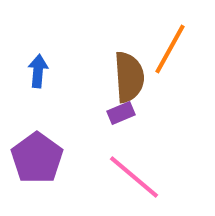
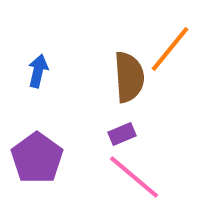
orange line: rotated 10 degrees clockwise
blue arrow: rotated 8 degrees clockwise
purple rectangle: moved 1 px right, 21 px down
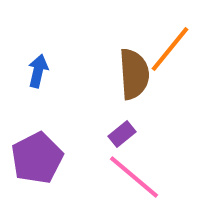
brown semicircle: moved 5 px right, 3 px up
purple rectangle: rotated 16 degrees counterclockwise
purple pentagon: rotated 9 degrees clockwise
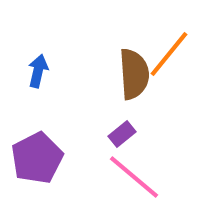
orange line: moved 1 px left, 5 px down
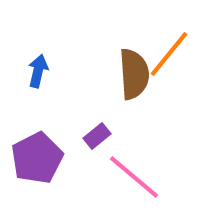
purple rectangle: moved 25 px left, 2 px down
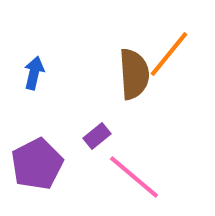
blue arrow: moved 4 px left, 2 px down
purple pentagon: moved 6 px down
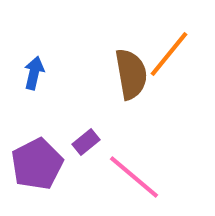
brown semicircle: moved 3 px left; rotated 6 degrees counterclockwise
purple rectangle: moved 11 px left, 6 px down
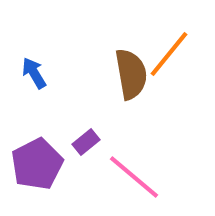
blue arrow: rotated 44 degrees counterclockwise
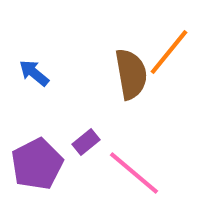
orange line: moved 2 px up
blue arrow: rotated 20 degrees counterclockwise
pink line: moved 4 px up
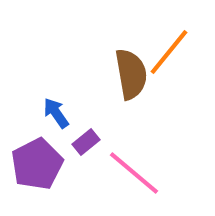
blue arrow: moved 22 px right, 40 px down; rotated 16 degrees clockwise
